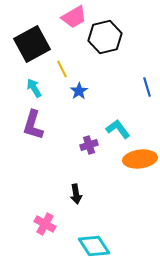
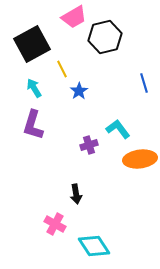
blue line: moved 3 px left, 4 px up
pink cross: moved 10 px right
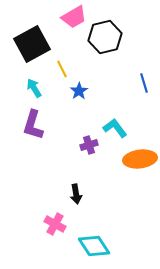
cyan L-shape: moved 3 px left, 1 px up
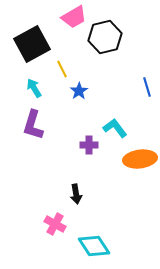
blue line: moved 3 px right, 4 px down
purple cross: rotated 18 degrees clockwise
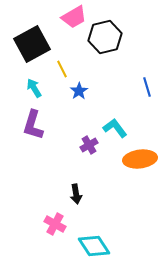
purple cross: rotated 30 degrees counterclockwise
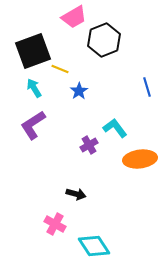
black hexagon: moved 1 px left, 3 px down; rotated 8 degrees counterclockwise
black square: moved 1 px right, 7 px down; rotated 9 degrees clockwise
yellow line: moved 2 px left; rotated 42 degrees counterclockwise
purple L-shape: rotated 40 degrees clockwise
black arrow: rotated 66 degrees counterclockwise
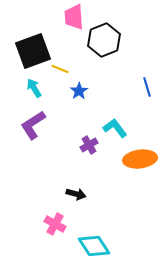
pink trapezoid: rotated 116 degrees clockwise
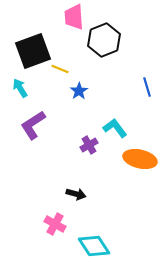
cyan arrow: moved 14 px left
orange ellipse: rotated 20 degrees clockwise
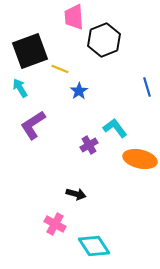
black square: moved 3 px left
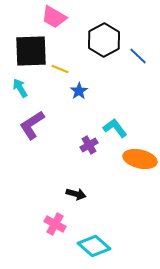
pink trapezoid: moved 20 px left; rotated 56 degrees counterclockwise
black hexagon: rotated 8 degrees counterclockwise
black square: moved 1 px right; rotated 18 degrees clockwise
blue line: moved 9 px left, 31 px up; rotated 30 degrees counterclockwise
purple L-shape: moved 1 px left
cyan diamond: rotated 16 degrees counterclockwise
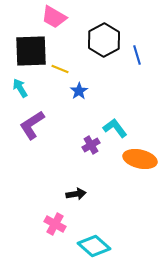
blue line: moved 1 px left, 1 px up; rotated 30 degrees clockwise
purple cross: moved 2 px right
black arrow: rotated 24 degrees counterclockwise
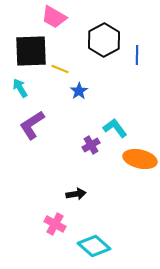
blue line: rotated 18 degrees clockwise
